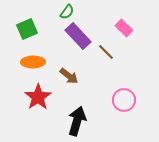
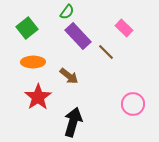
green square: moved 1 px up; rotated 15 degrees counterclockwise
pink circle: moved 9 px right, 4 px down
black arrow: moved 4 px left, 1 px down
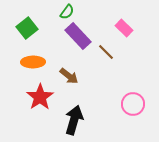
red star: moved 2 px right
black arrow: moved 1 px right, 2 px up
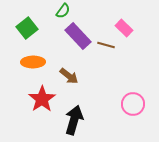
green semicircle: moved 4 px left, 1 px up
brown line: moved 7 px up; rotated 30 degrees counterclockwise
red star: moved 2 px right, 2 px down
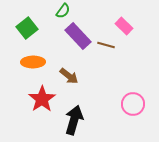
pink rectangle: moved 2 px up
